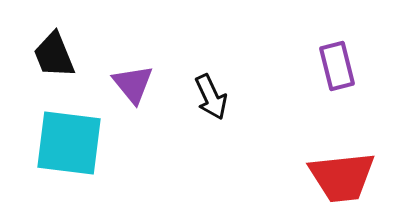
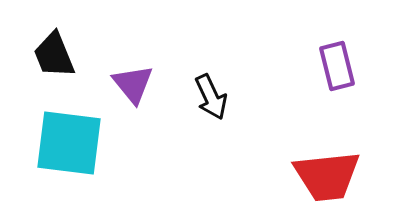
red trapezoid: moved 15 px left, 1 px up
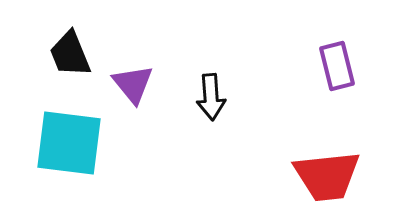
black trapezoid: moved 16 px right, 1 px up
black arrow: rotated 21 degrees clockwise
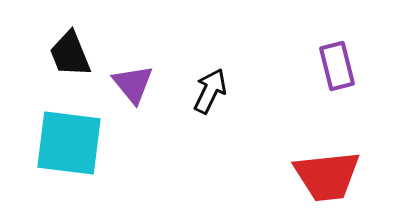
black arrow: moved 1 px left, 6 px up; rotated 150 degrees counterclockwise
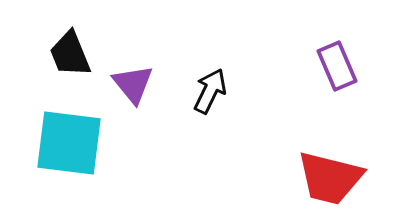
purple rectangle: rotated 9 degrees counterclockwise
red trapezoid: moved 3 px right, 2 px down; rotated 20 degrees clockwise
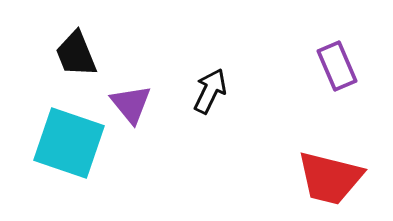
black trapezoid: moved 6 px right
purple triangle: moved 2 px left, 20 px down
cyan square: rotated 12 degrees clockwise
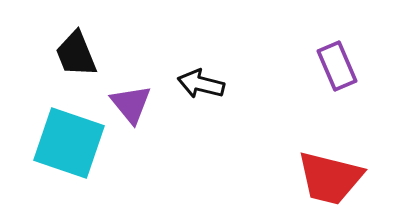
black arrow: moved 9 px left, 7 px up; rotated 102 degrees counterclockwise
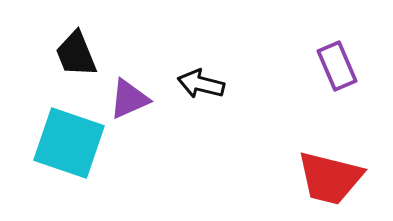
purple triangle: moved 2 px left, 5 px up; rotated 45 degrees clockwise
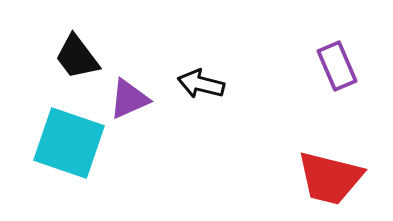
black trapezoid: moved 1 px right, 3 px down; rotated 15 degrees counterclockwise
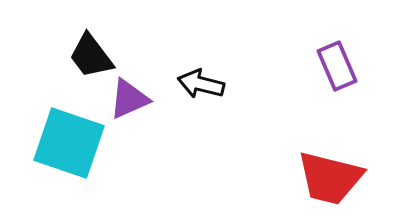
black trapezoid: moved 14 px right, 1 px up
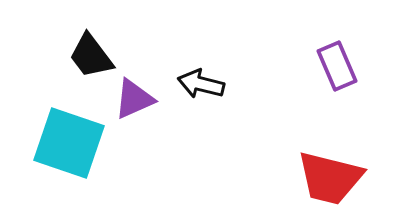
purple triangle: moved 5 px right
